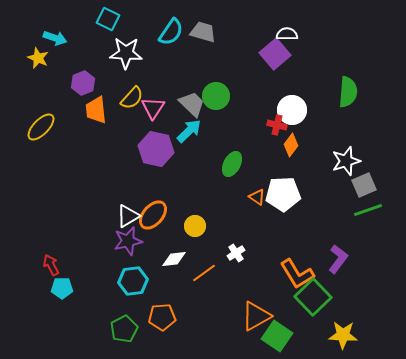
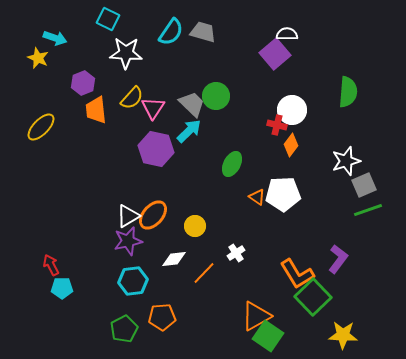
orange line at (204, 273): rotated 10 degrees counterclockwise
green square at (277, 336): moved 9 px left
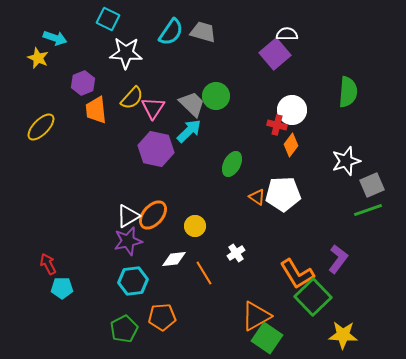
gray square at (364, 185): moved 8 px right
red arrow at (51, 265): moved 3 px left, 1 px up
orange line at (204, 273): rotated 75 degrees counterclockwise
green square at (268, 336): moved 1 px left, 2 px down
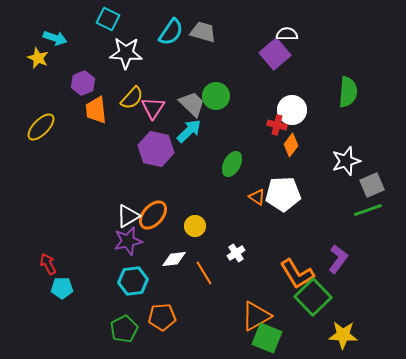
green square at (267, 338): rotated 12 degrees counterclockwise
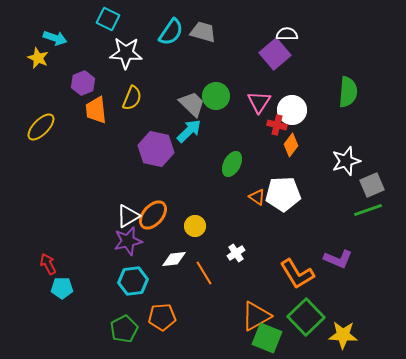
yellow semicircle at (132, 98): rotated 20 degrees counterclockwise
pink triangle at (153, 108): moved 106 px right, 6 px up
purple L-shape at (338, 259): rotated 76 degrees clockwise
green square at (313, 297): moved 7 px left, 20 px down
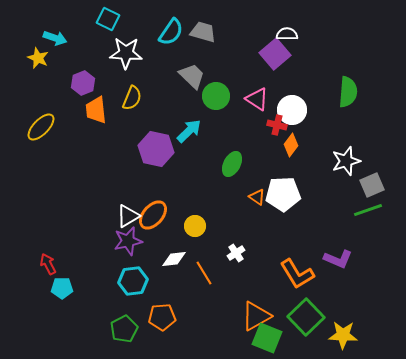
pink triangle at (259, 102): moved 2 px left, 3 px up; rotated 30 degrees counterclockwise
gray trapezoid at (192, 104): moved 28 px up
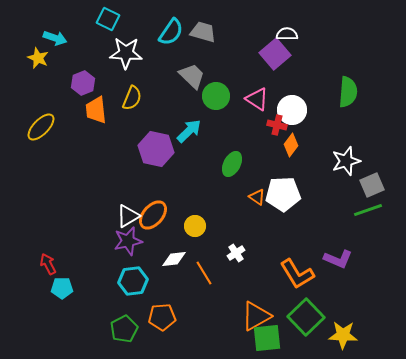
green square at (267, 338): rotated 28 degrees counterclockwise
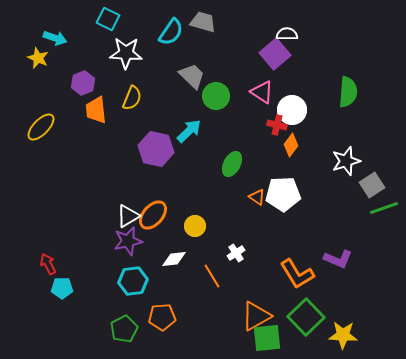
gray trapezoid at (203, 32): moved 10 px up
pink triangle at (257, 99): moved 5 px right, 7 px up
gray square at (372, 185): rotated 10 degrees counterclockwise
green line at (368, 210): moved 16 px right, 2 px up
orange line at (204, 273): moved 8 px right, 3 px down
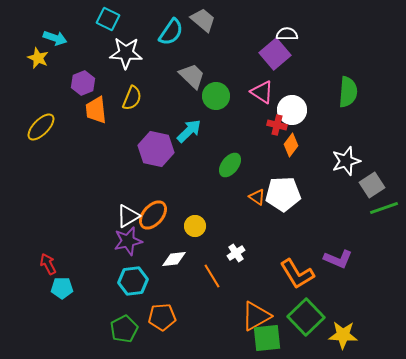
gray trapezoid at (203, 22): moved 2 px up; rotated 24 degrees clockwise
green ellipse at (232, 164): moved 2 px left, 1 px down; rotated 10 degrees clockwise
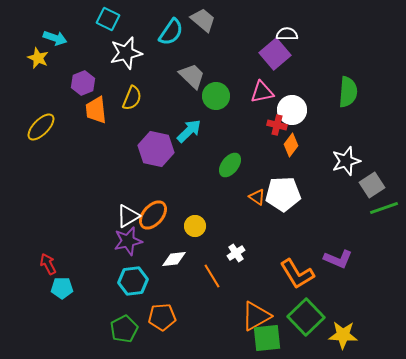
white star at (126, 53): rotated 16 degrees counterclockwise
pink triangle at (262, 92): rotated 45 degrees counterclockwise
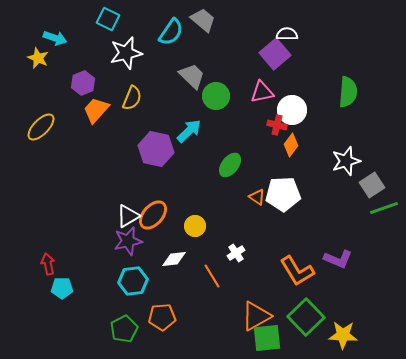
orange trapezoid at (96, 110): rotated 48 degrees clockwise
red arrow at (48, 264): rotated 15 degrees clockwise
orange L-shape at (297, 274): moved 3 px up
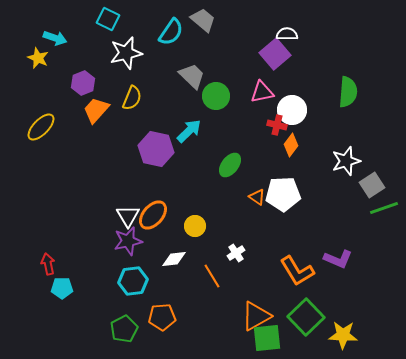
white triangle at (128, 216): rotated 30 degrees counterclockwise
